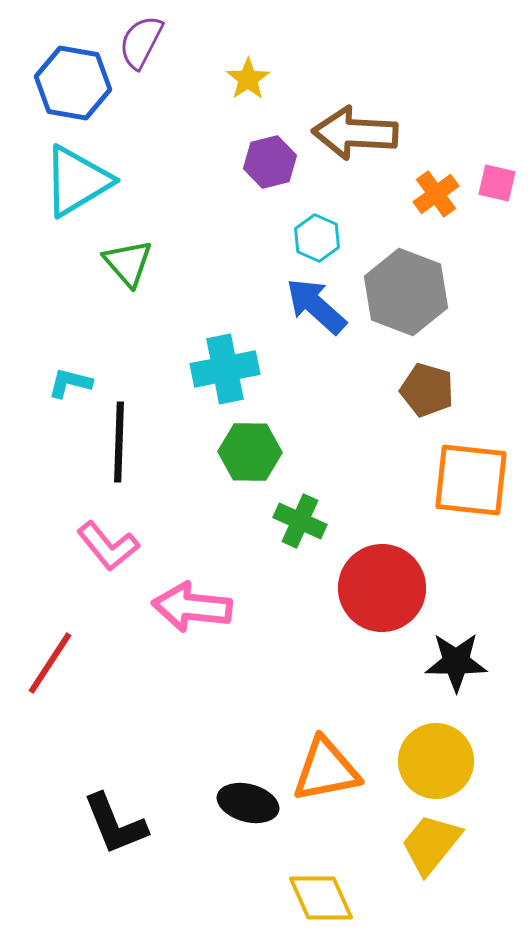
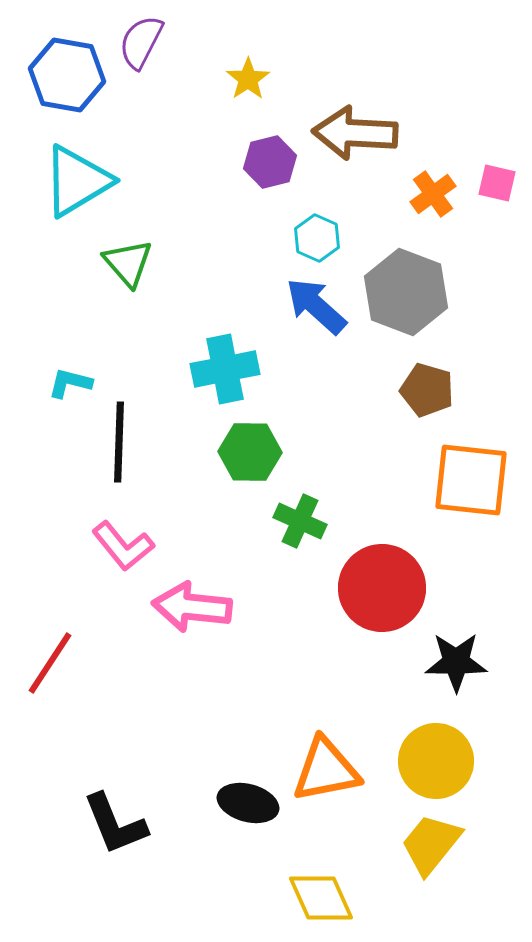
blue hexagon: moved 6 px left, 8 px up
orange cross: moved 3 px left
pink L-shape: moved 15 px right
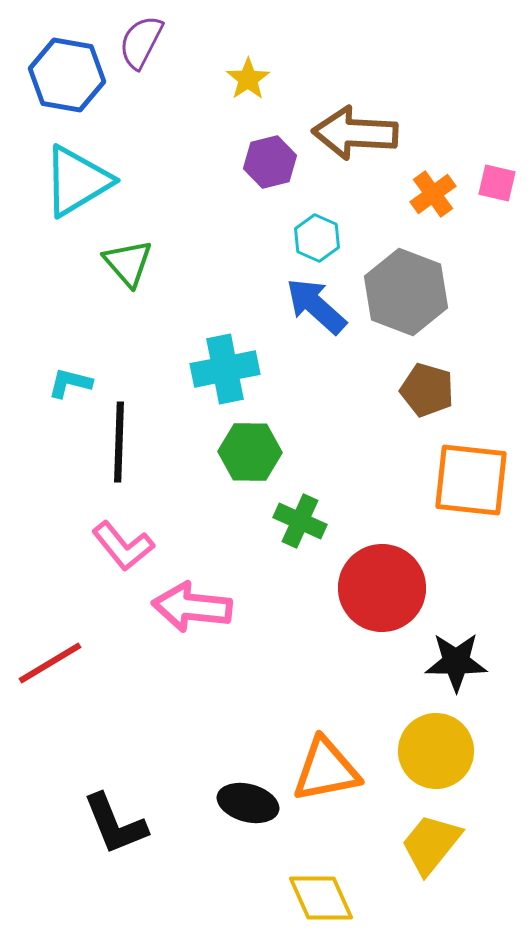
red line: rotated 26 degrees clockwise
yellow circle: moved 10 px up
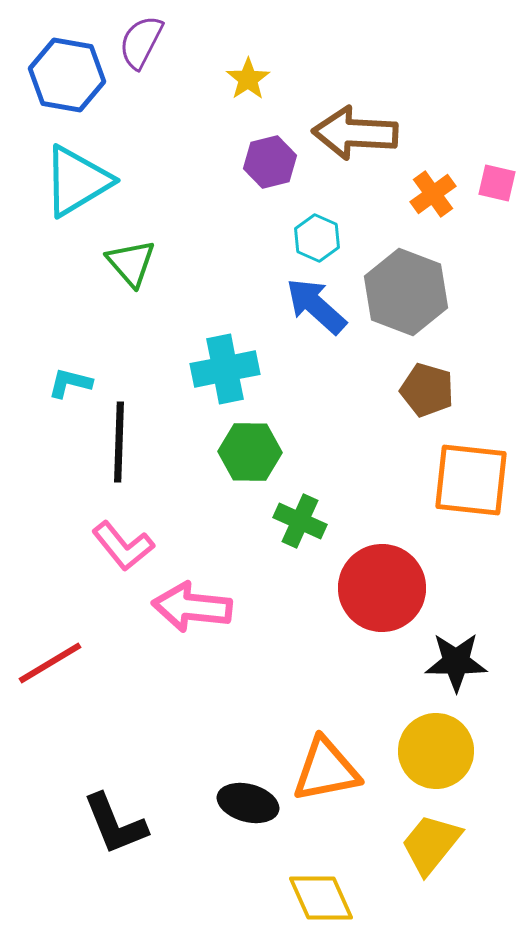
green triangle: moved 3 px right
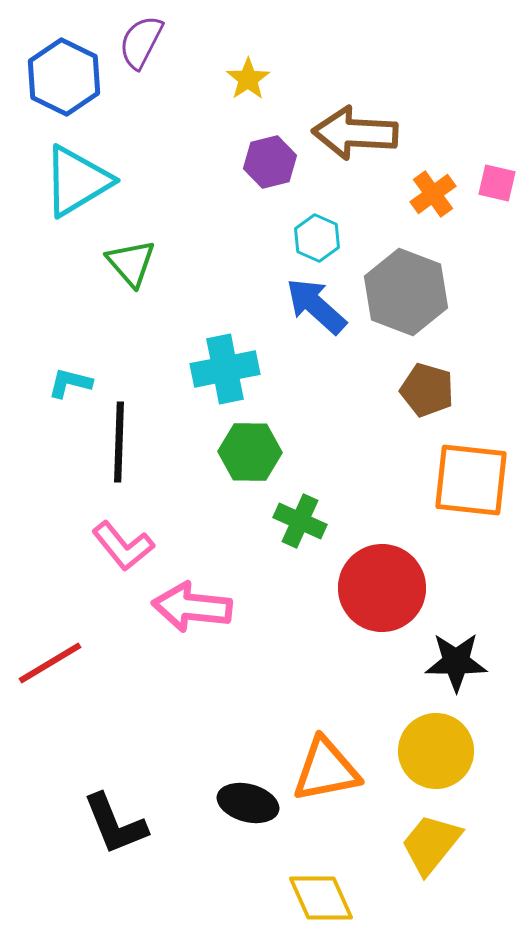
blue hexagon: moved 3 px left, 2 px down; rotated 16 degrees clockwise
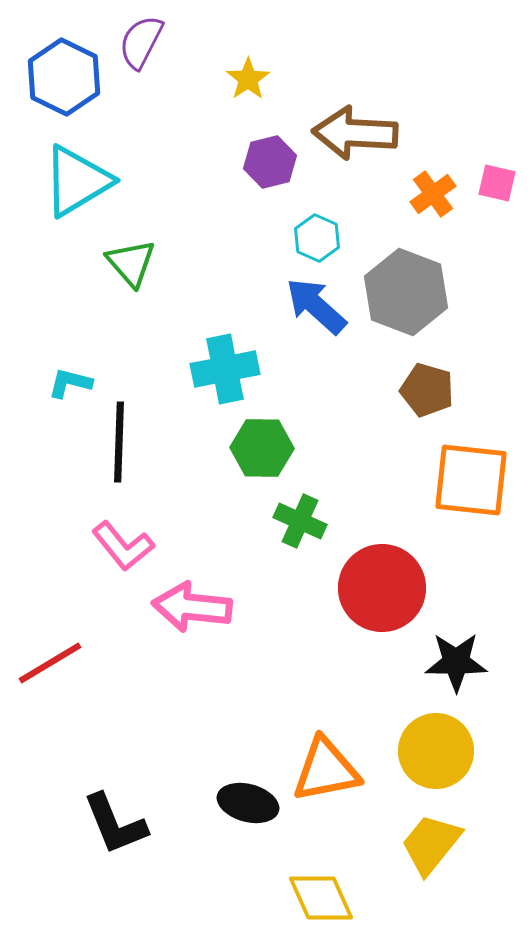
green hexagon: moved 12 px right, 4 px up
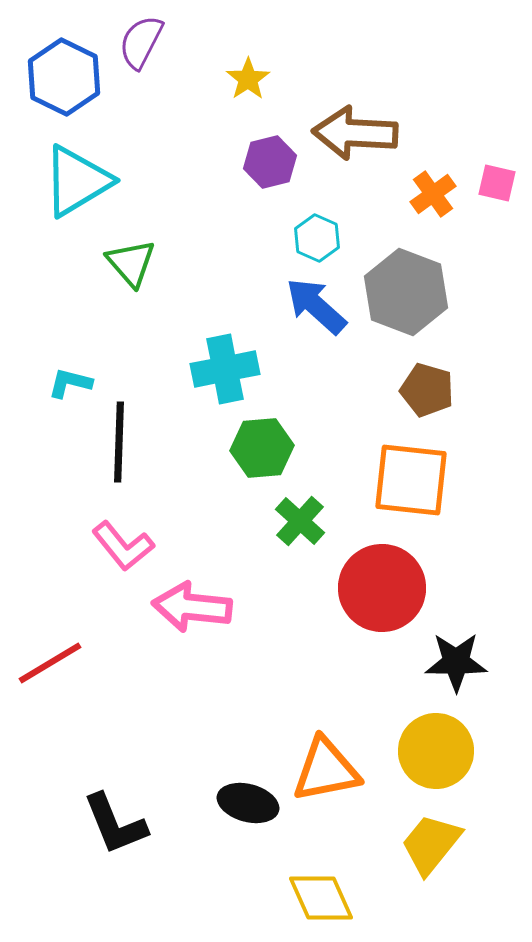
green hexagon: rotated 6 degrees counterclockwise
orange square: moved 60 px left
green cross: rotated 18 degrees clockwise
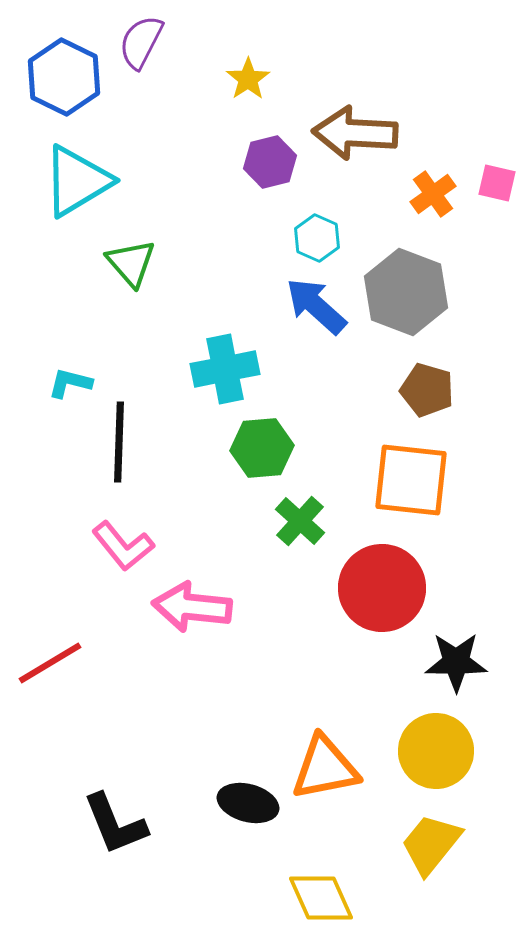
orange triangle: moved 1 px left, 2 px up
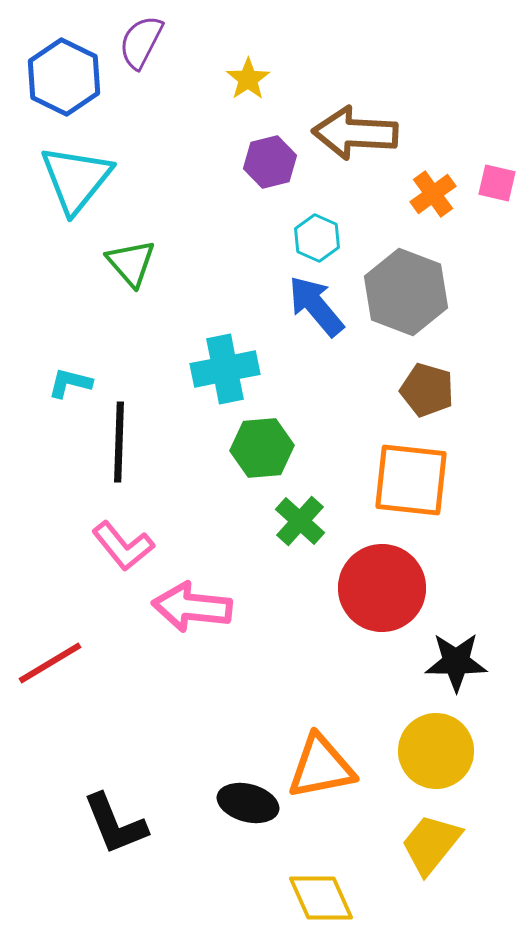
cyan triangle: moved 1 px left, 2 px up; rotated 20 degrees counterclockwise
blue arrow: rotated 8 degrees clockwise
orange triangle: moved 4 px left, 1 px up
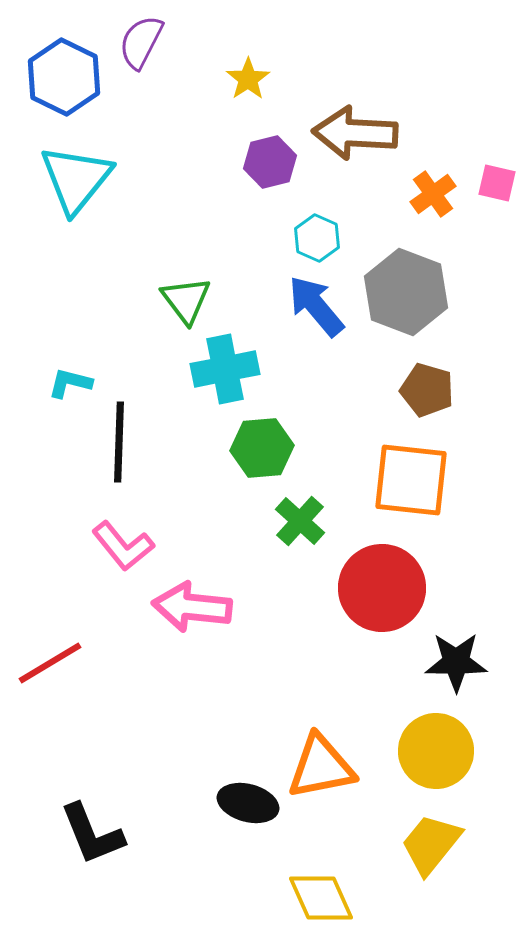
green triangle: moved 55 px right, 37 px down; rotated 4 degrees clockwise
black L-shape: moved 23 px left, 10 px down
